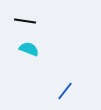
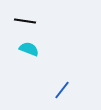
blue line: moved 3 px left, 1 px up
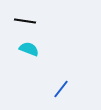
blue line: moved 1 px left, 1 px up
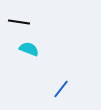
black line: moved 6 px left, 1 px down
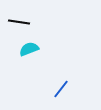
cyan semicircle: rotated 42 degrees counterclockwise
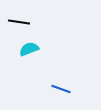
blue line: rotated 72 degrees clockwise
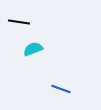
cyan semicircle: moved 4 px right
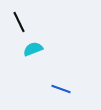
black line: rotated 55 degrees clockwise
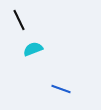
black line: moved 2 px up
